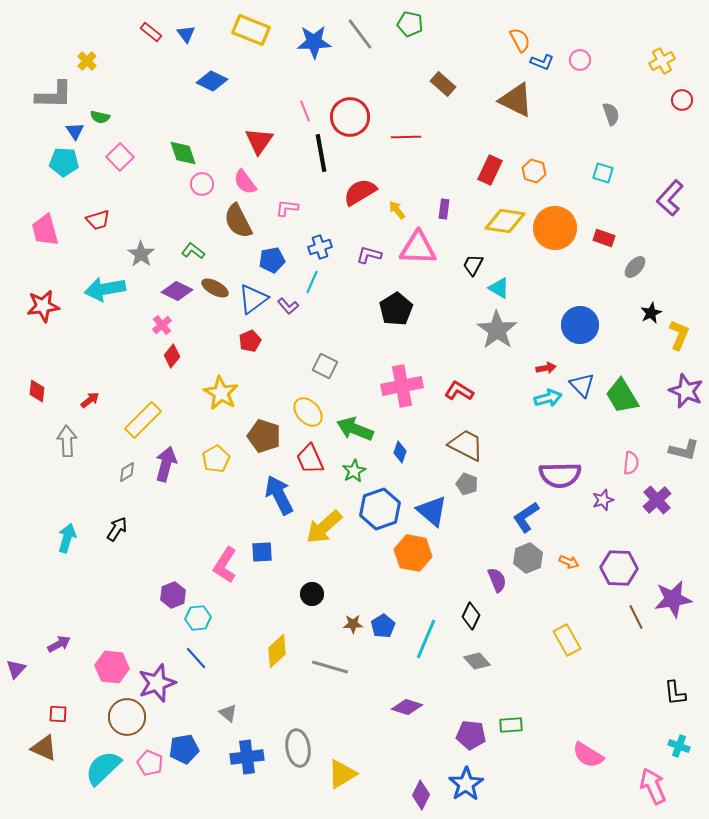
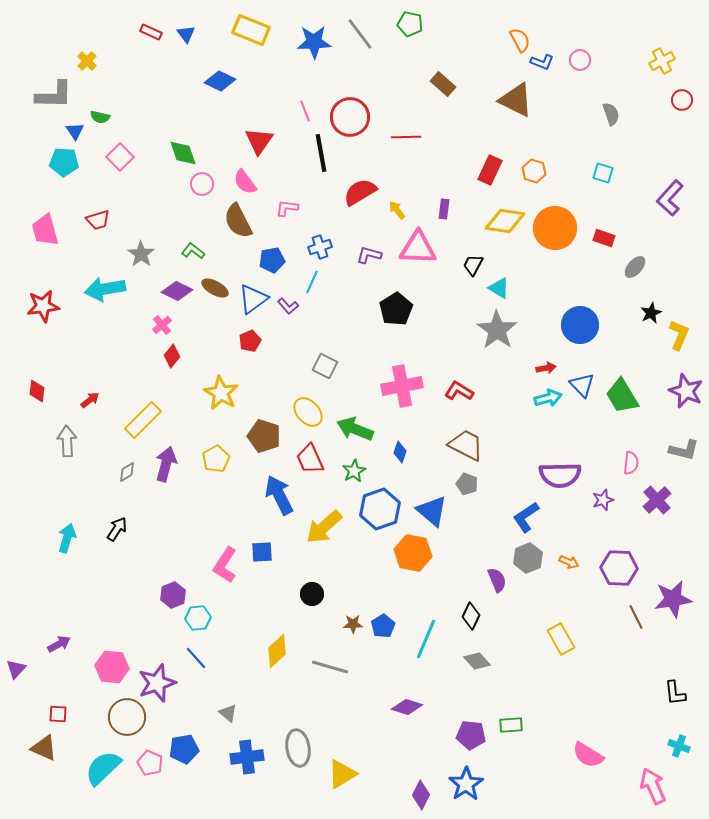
red rectangle at (151, 32): rotated 15 degrees counterclockwise
blue diamond at (212, 81): moved 8 px right
yellow rectangle at (567, 640): moved 6 px left, 1 px up
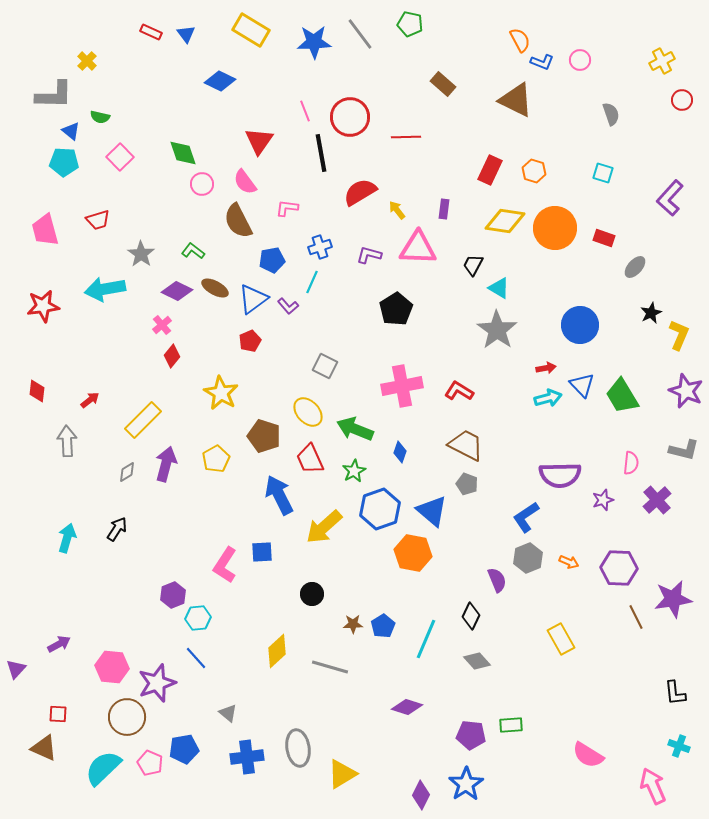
yellow rectangle at (251, 30): rotated 9 degrees clockwise
blue triangle at (75, 131): moved 4 px left; rotated 18 degrees counterclockwise
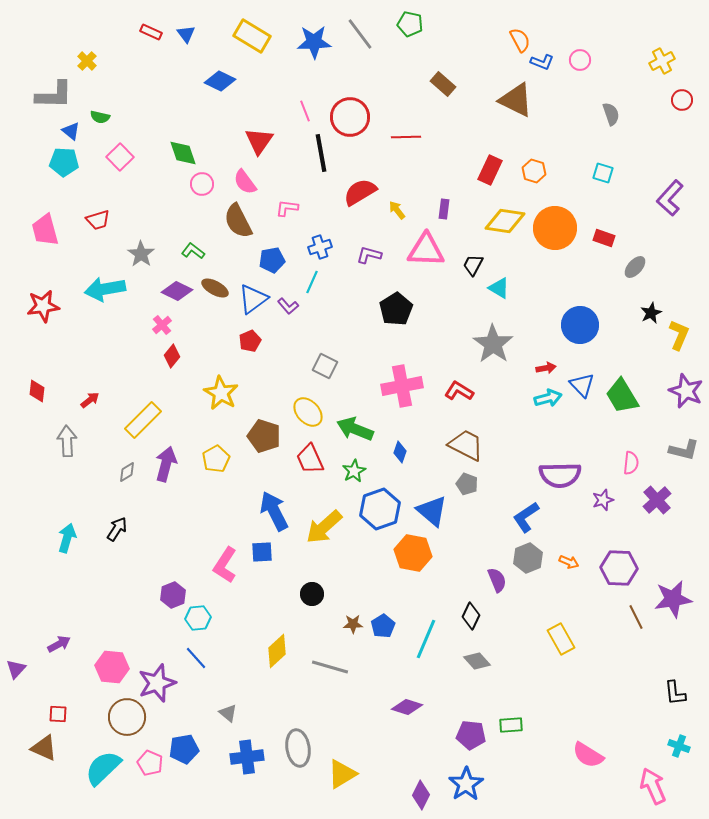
yellow rectangle at (251, 30): moved 1 px right, 6 px down
pink triangle at (418, 248): moved 8 px right, 2 px down
gray star at (497, 330): moved 4 px left, 14 px down
blue arrow at (279, 495): moved 5 px left, 16 px down
